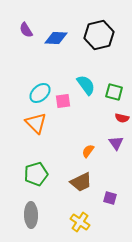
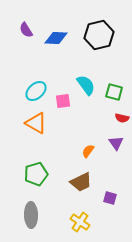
cyan ellipse: moved 4 px left, 2 px up
orange triangle: rotated 15 degrees counterclockwise
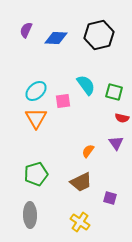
purple semicircle: rotated 56 degrees clockwise
orange triangle: moved 5 px up; rotated 30 degrees clockwise
gray ellipse: moved 1 px left
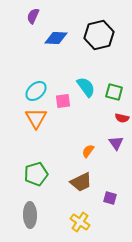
purple semicircle: moved 7 px right, 14 px up
cyan semicircle: moved 2 px down
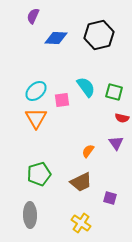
pink square: moved 1 px left, 1 px up
green pentagon: moved 3 px right
yellow cross: moved 1 px right, 1 px down
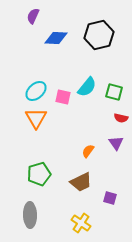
cyan semicircle: moved 1 px right; rotated 75 degrees clockwise
pink square: moved 1 px right, 3 px up; rotated 21 degrees clockwise
red semicircle: moved 1 px left
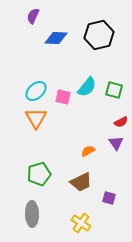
green square: moved 2 px up
red semicircle: moved 4 px down; rotated 40 degrees counterclockwise
orange semicircle: rotated 24 degrees clockwise
purple square: moved 1 px left
gray ellipse: moved 2 px right, 1 px up
